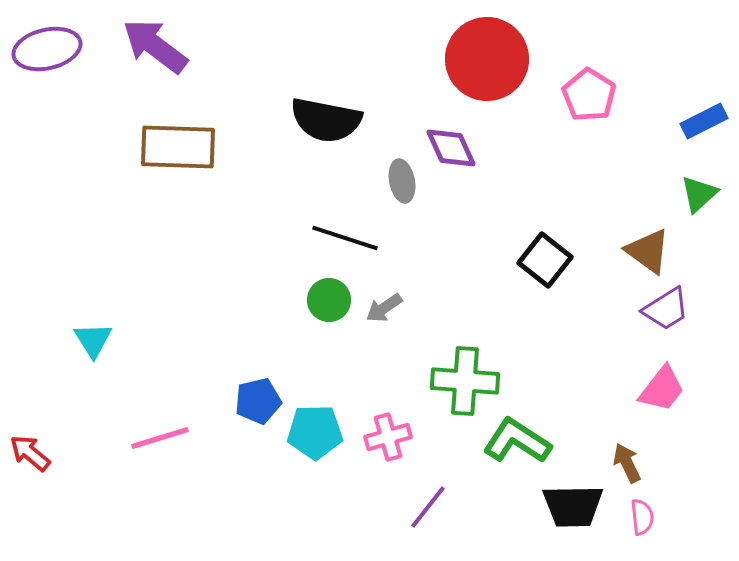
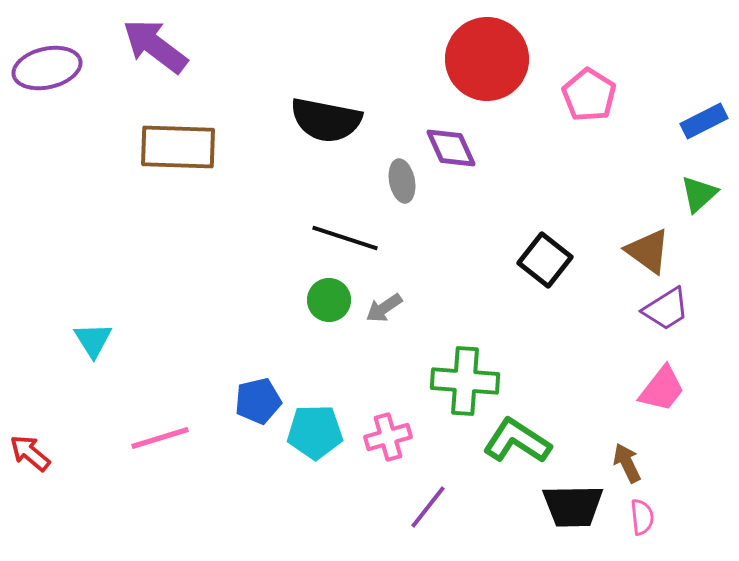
purple ellipse: moved 19 px down
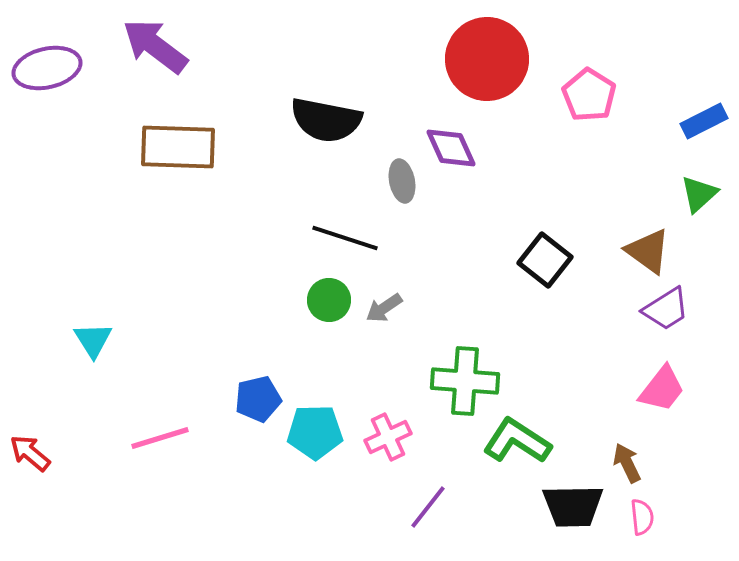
blue pentagon: moved 2 px up
pink cross: rotated 9 degrees counterclockwise
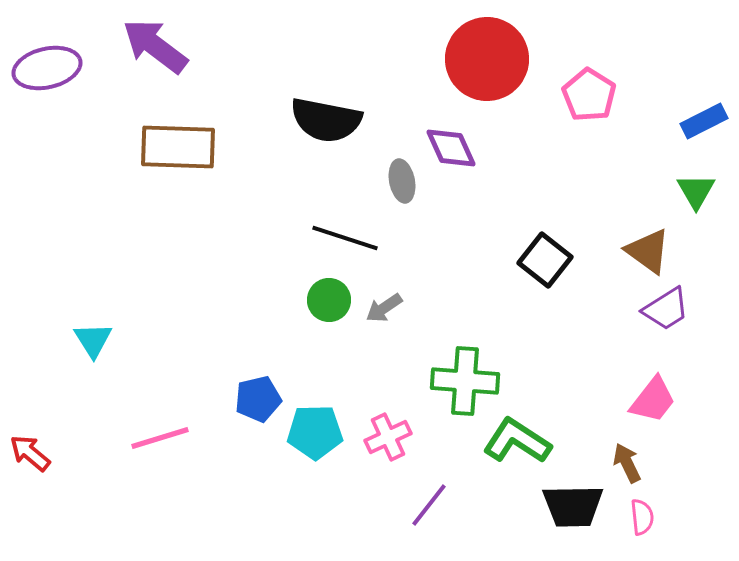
green triangle: moved 3 px left, 3 px up; rotated 18 degrees counterclockwise
pink trapezoid: moved 9 px left, 11 px down
purple line: moved 1 px right, 2 px up
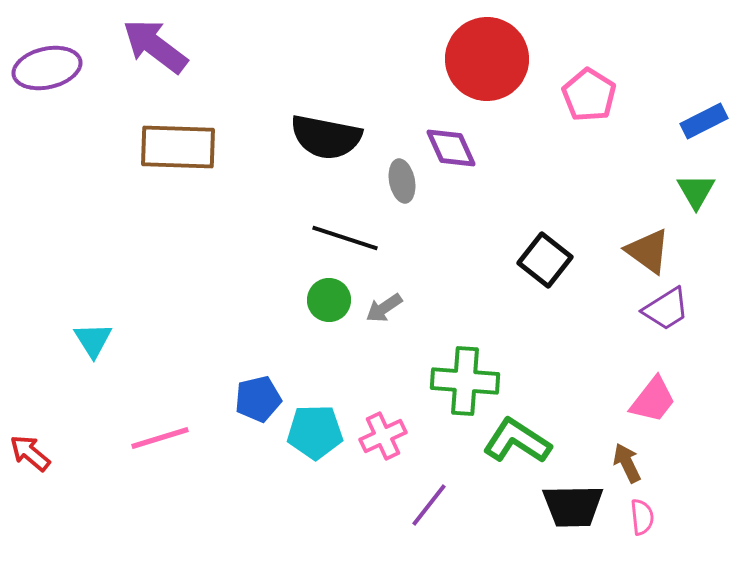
black semicircle: moved 17 px down
pink cross: moved 5 px left, 1 px up
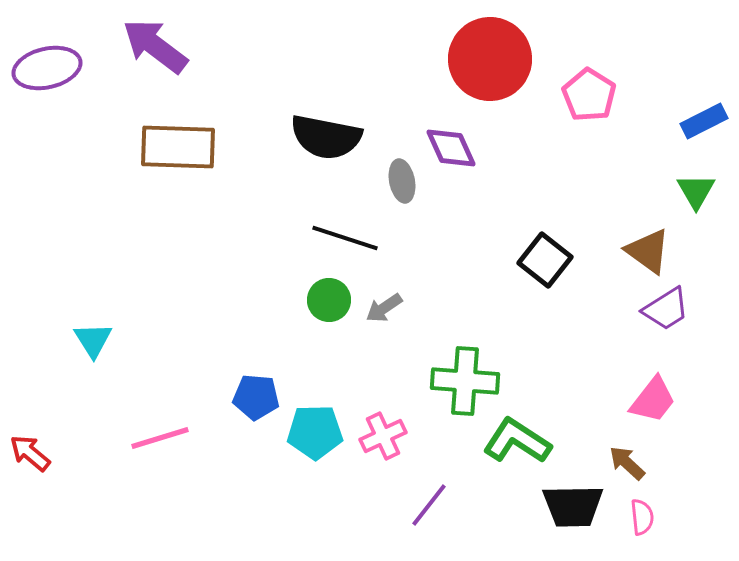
red circle: moved 3 px right
blue pentagon: moved 2 px left, 2 px up; rotated 18 degrees clockwise
brown arrow: rotated 21 degrees counterclockwise
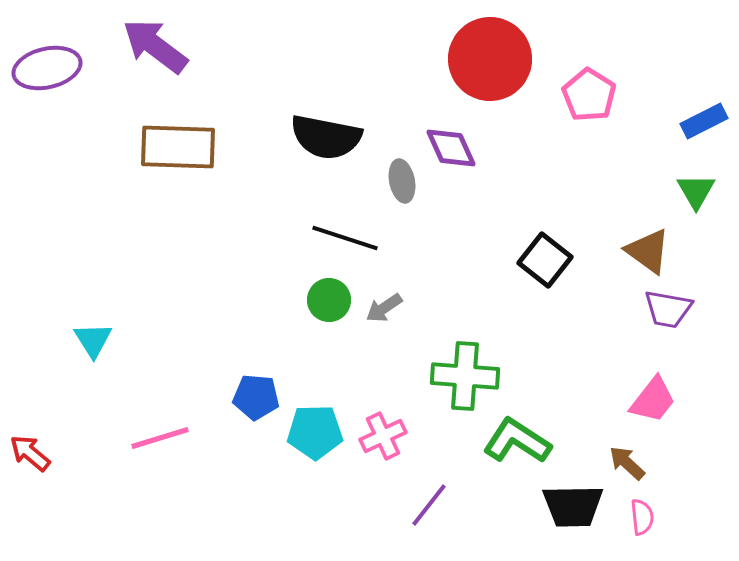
purple trapezoid: moved 2 px right; rotated 42 degrees clockwise
green cross: moved 5 px up
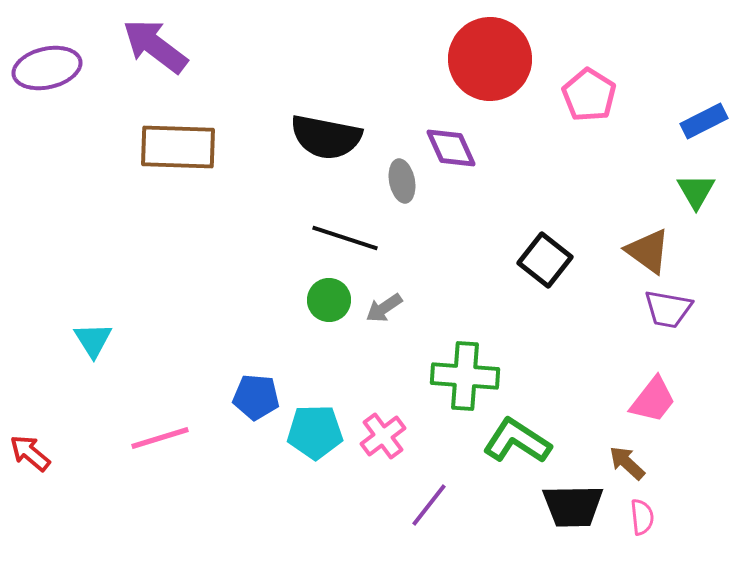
pink cross: rotated 12 degrees counterclockwise
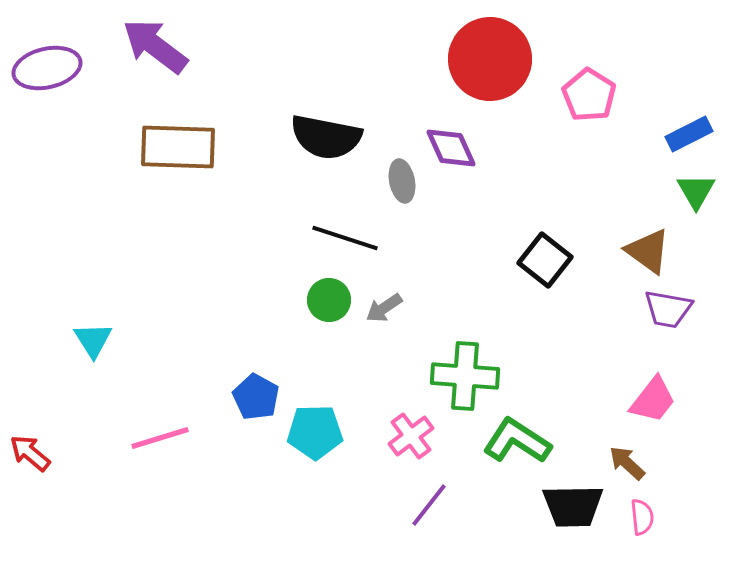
blue rectangle: moved 15 px left, 13 px down
blue pentagon: rotated 24 degrees clockwise
pink cross: moved 28 px right
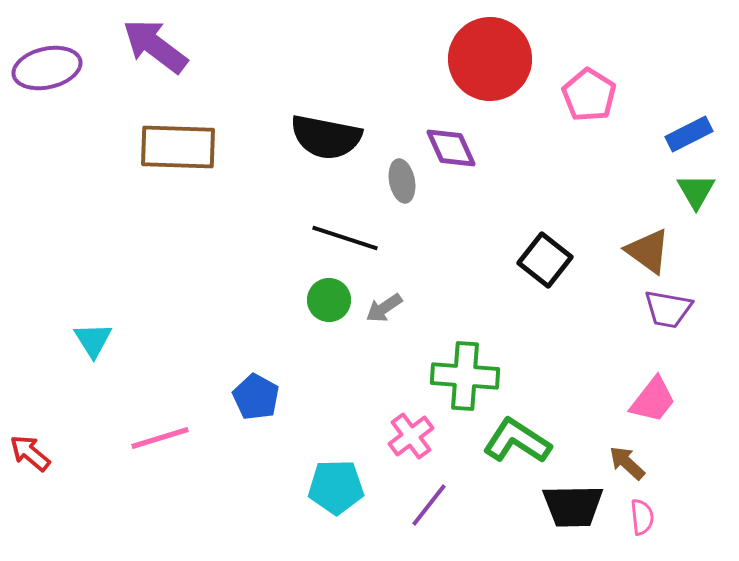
cyan pentagon: moved 21 px right, 55 px down
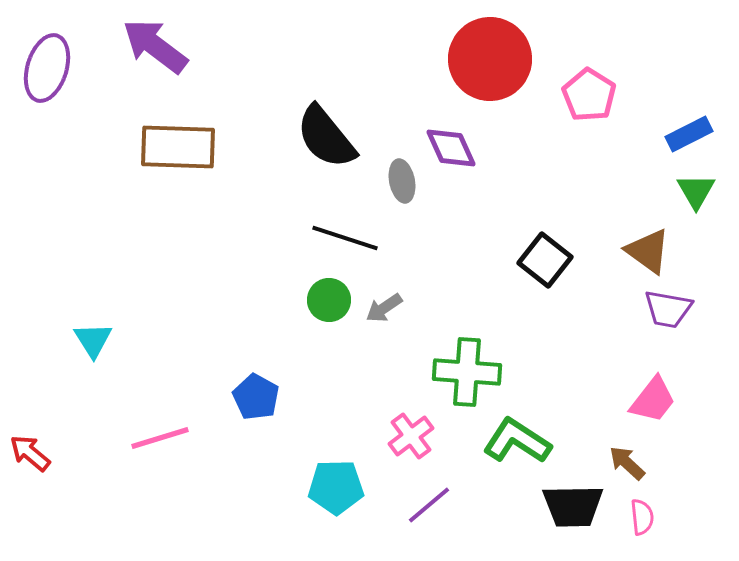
purple ellipse: rotated 60 degrees counterclockwise
black semicircle: rotated 40 degrees clockwise
green cross: moved 2 px right, 4 px up
purple line: rotated 12 degrees clockwise
